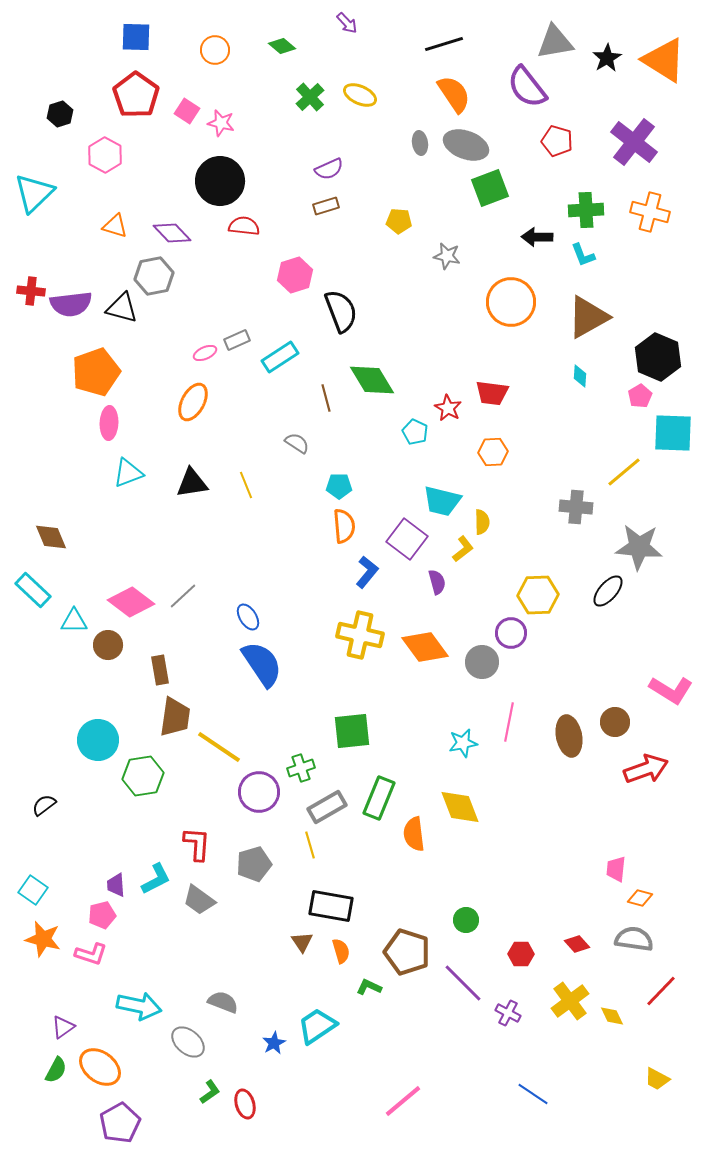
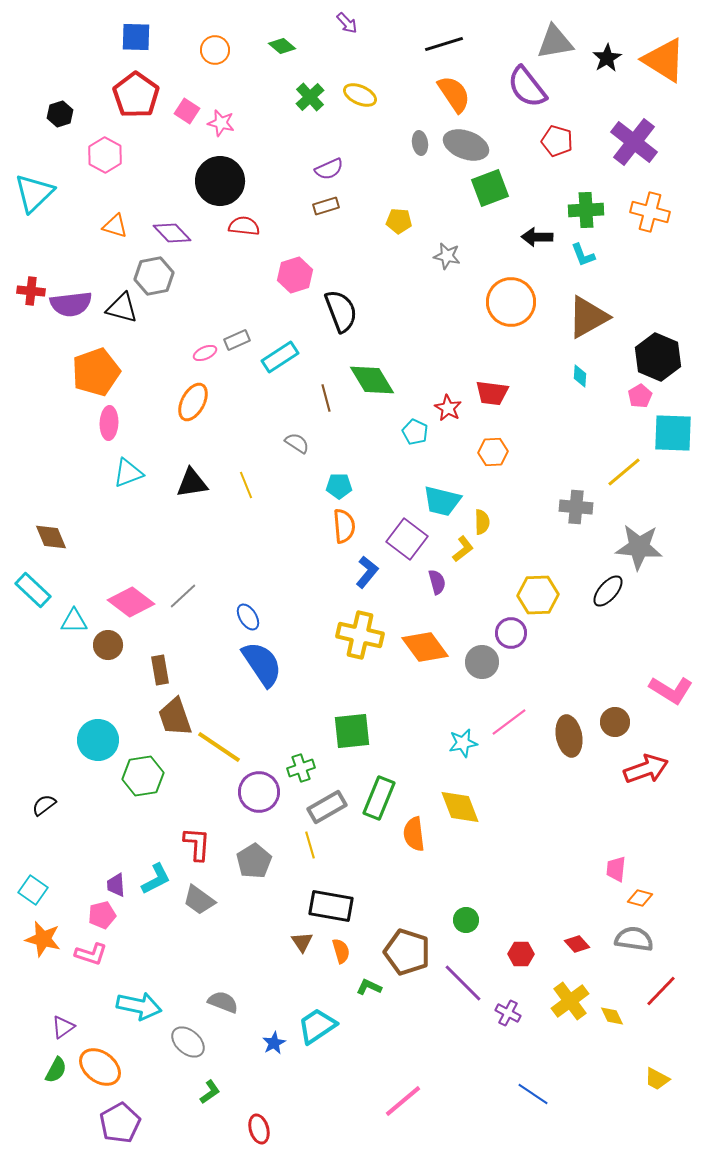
brown trapezoid at (175, 717): rotated 153 degrees clockwise
pink line at (509, 722): rotated 42 degrees clockwise
gray pentagon at (254, 864): moved 3 px up; rotated 16 degrees counterclockwise
red ellipse at (245, 1104): moved 14 px right, 25 px down
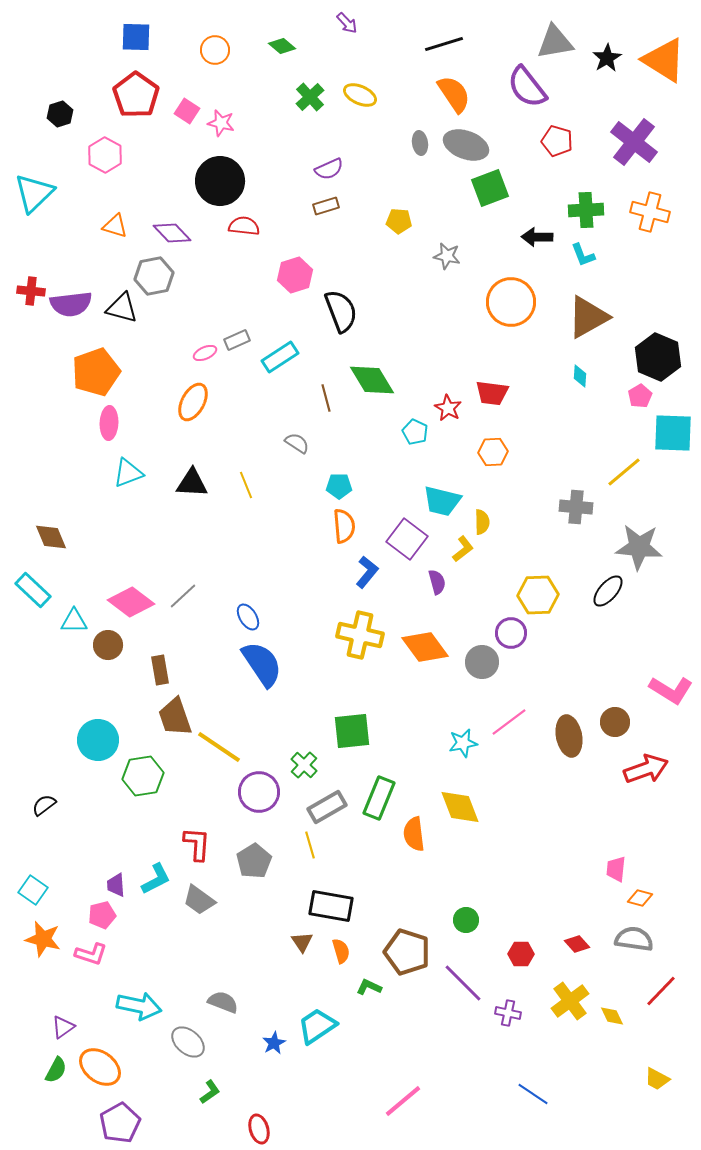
black triangle at (192, 483): rotated 12 degrees clockwise
green cross at (301, 768): moved 3 px right, 3 px up; rotated 28 degrees counterclockwise
purple cross at (508, 1013): rotated 15 degrees counterclockwise
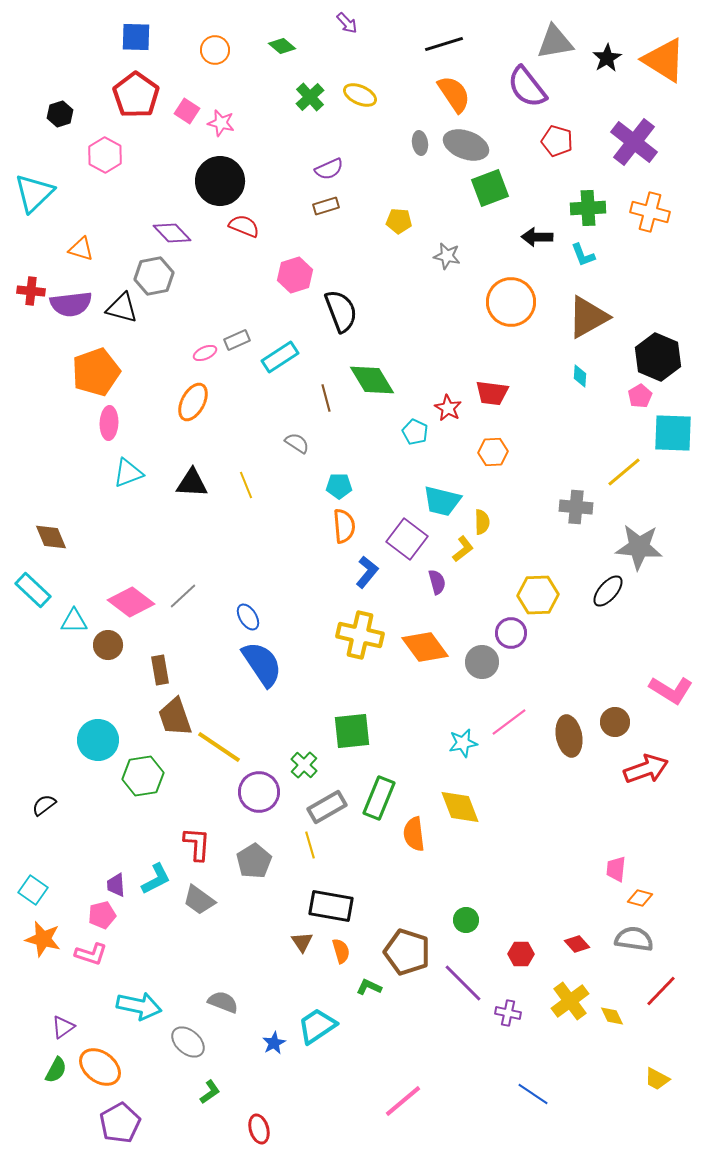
green cross at (586, 210): moved 2 px right, 2 px up
orange triangle at (115, 226): moved 34 px left, 23 px down
red semicircle at (244, 226): rotated 16 degrees clockwise
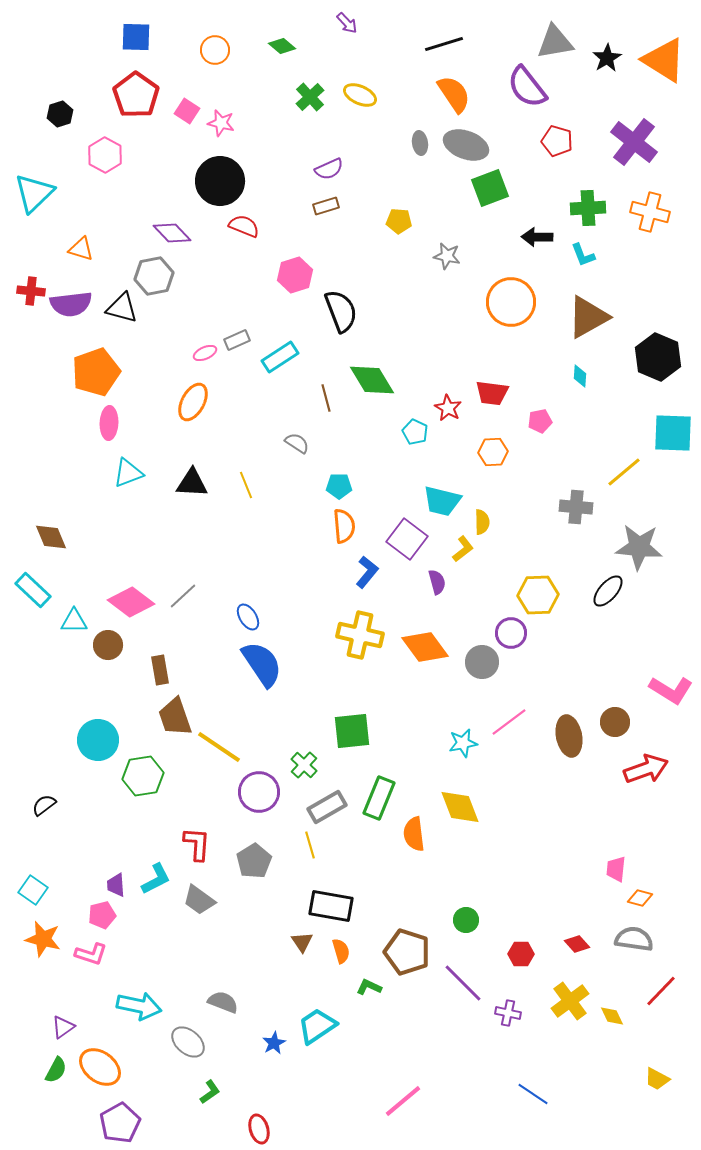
pink pentagon at (640, 396): moved 100 px left, 25 px down; rotated 20 degrees clockwise
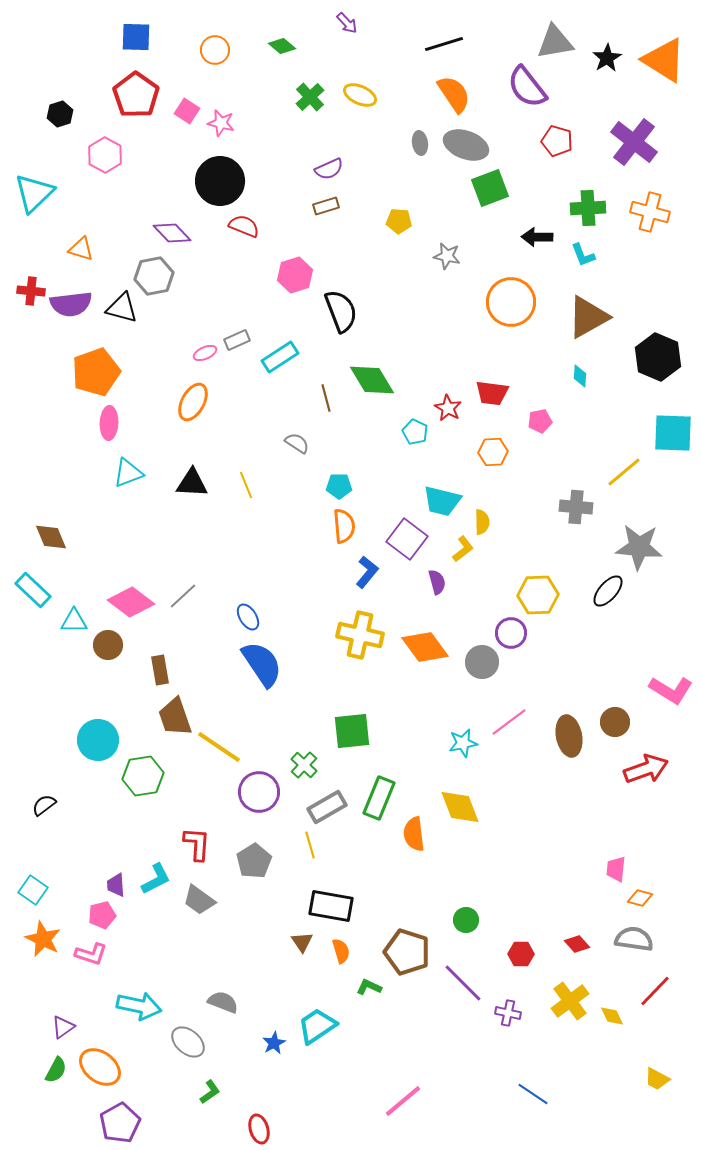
orange star at (43, 939): rotated 12 degrees clockwise
red line at (661, 991): moved 6 px left
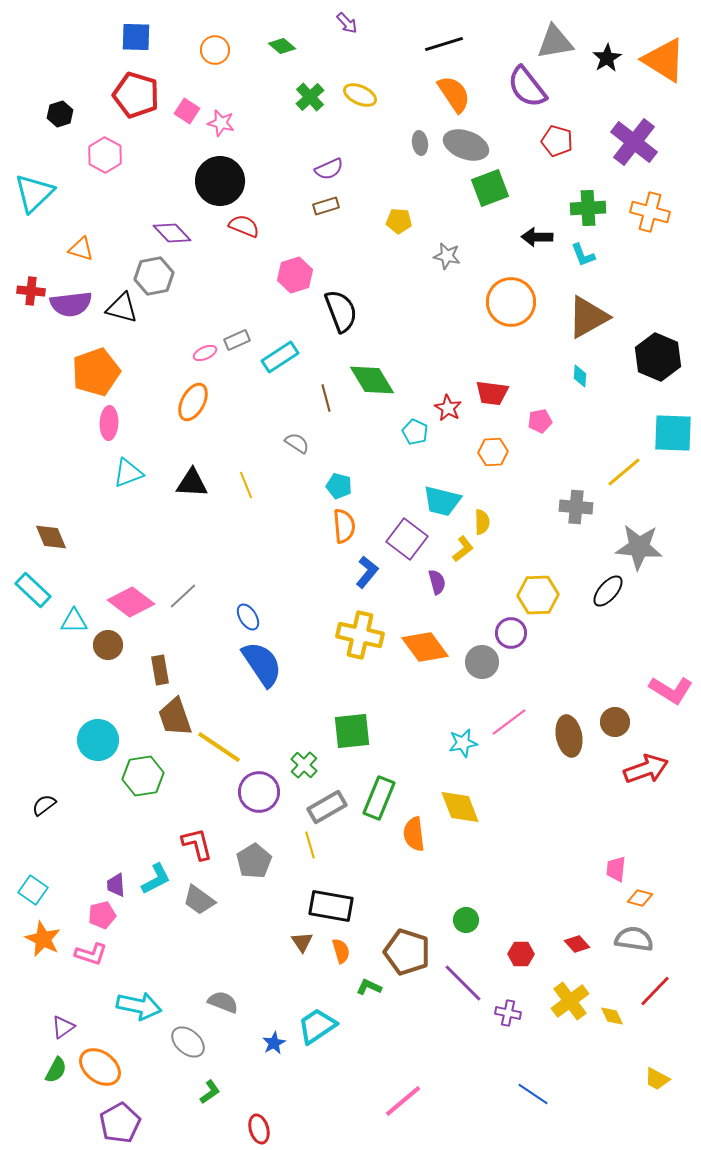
red pentagon at (136, 95): rotated 18 degrees counterclockwise
cyan pentagon at (339, 486): rotated 15 degrees clockwise
red L-shape at (197, 844): rotated 18 degrees counterclockwise
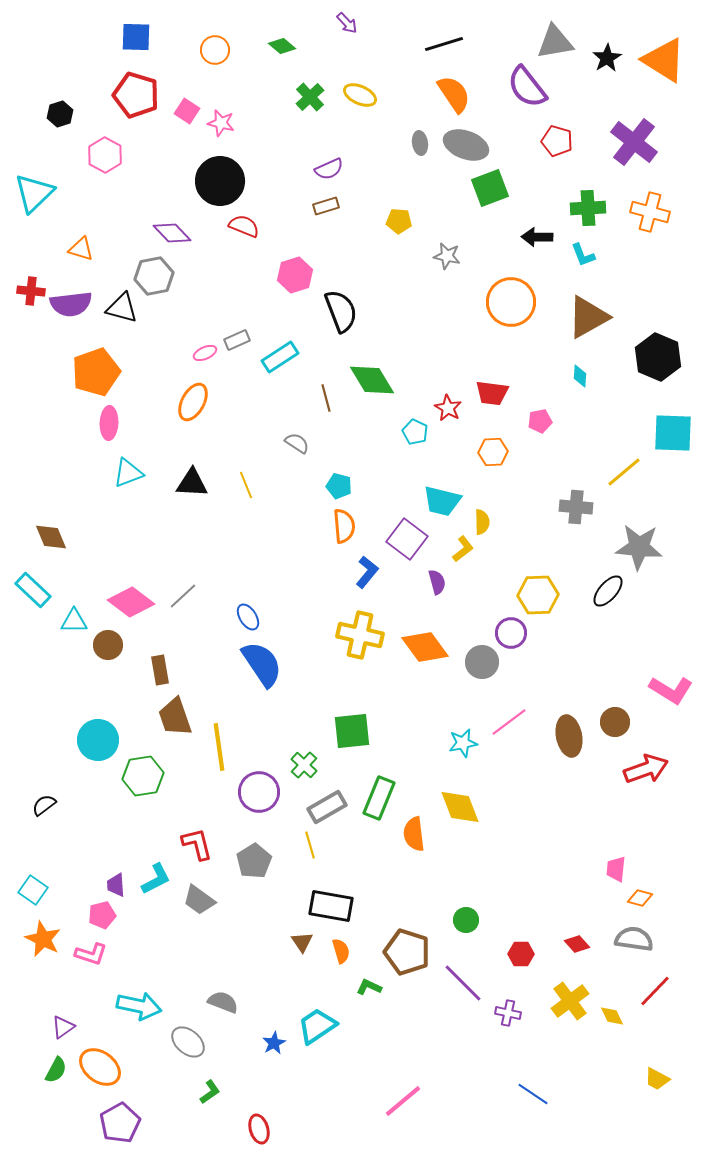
yellow line at (219, 747): rotated 48 degrees clockwise
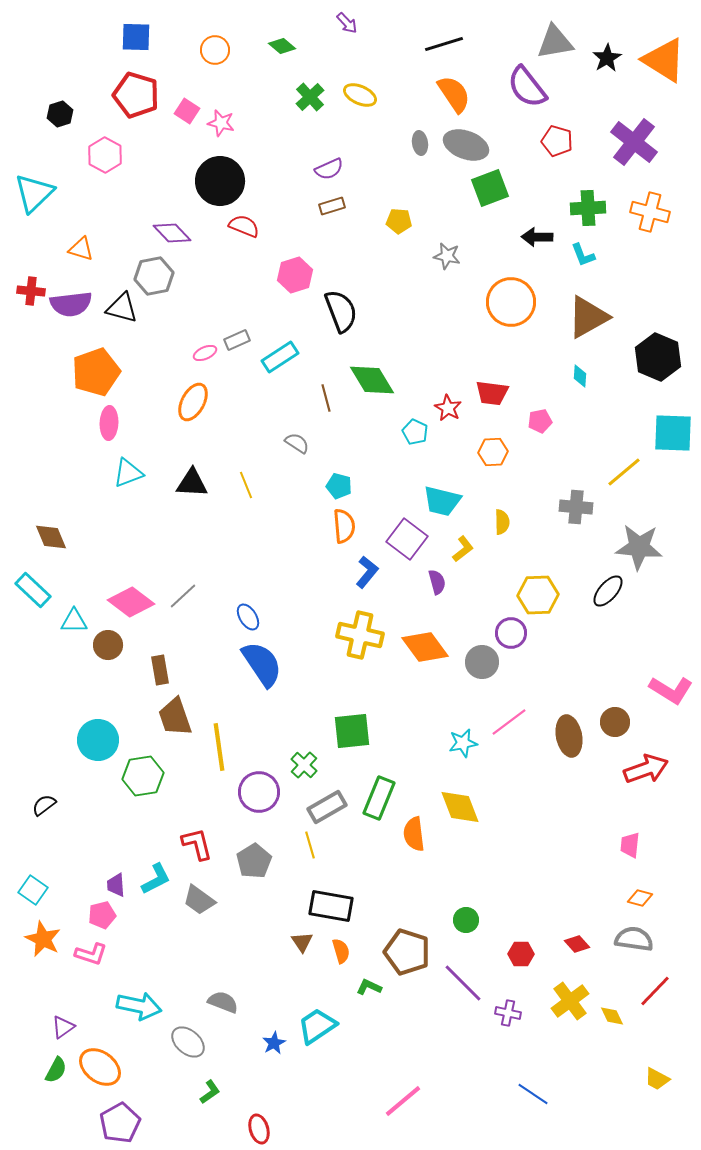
brown rectangle at (326, 206): moved 6 px right
yellow semicircle at (482, 522): moved 20 px right
pink trapezoid at (616, 869): moved 14 px right, 24 px up
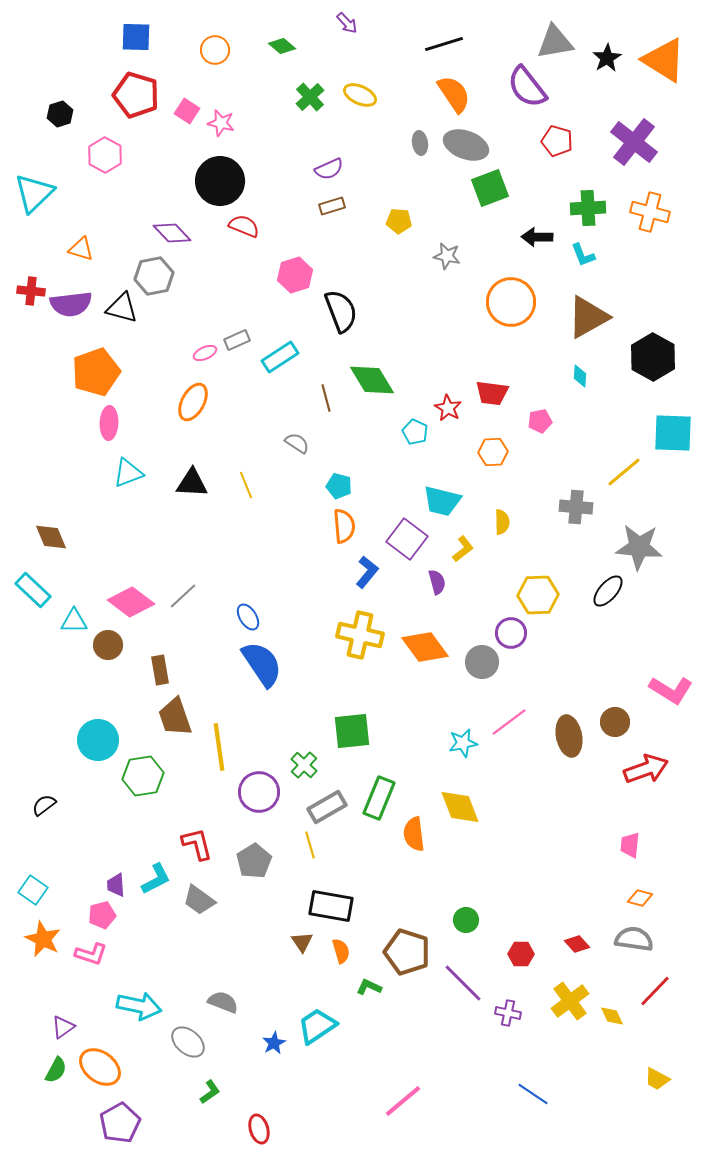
black hexagon at (658, 357): moved 5 px left; rotated 6 degrees clockwise
